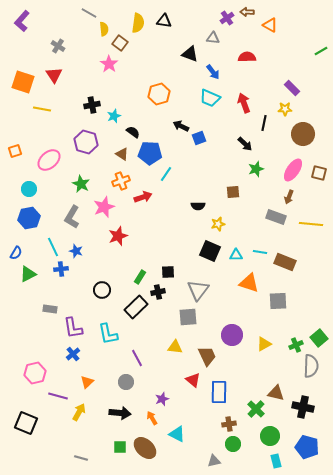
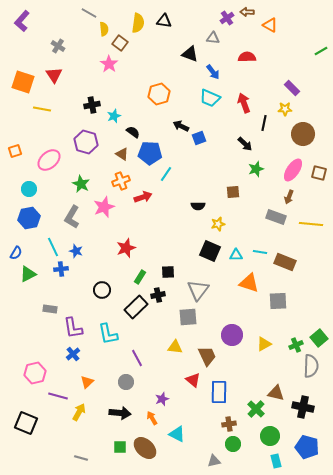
red star at (118, 236): moved 8 px right, 12 px down
black cross at (158, 292): moved 3 px down
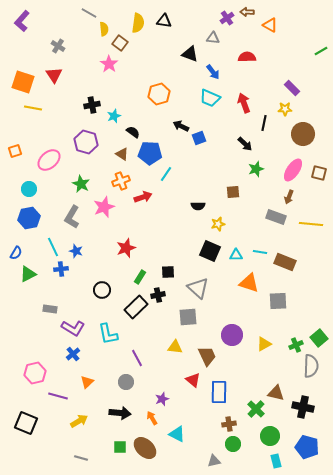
yellow line at (42, 109): moved 9 px left, 1 px up
gray triangle at (198, 290): moved 2 px up; rotated 25 degrees counterclockwise
purple L-shape at (73, 328): rotated 50 degrees counterclockwise
yellow arrow at (79, 412): moved 9 px down; rotated 30 degrees clockwise
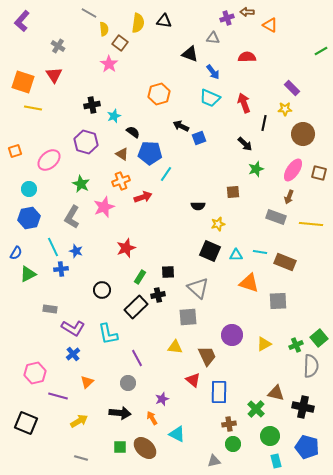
purple cross at (227, 18): rotated 16 degrees clockwise
gray circle at (126, 382): moved 2 px right, 1 px down
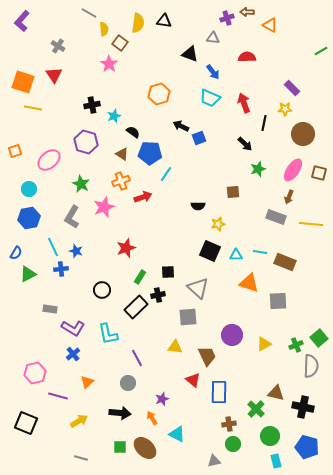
green star at (256, 169): moved 2 px right
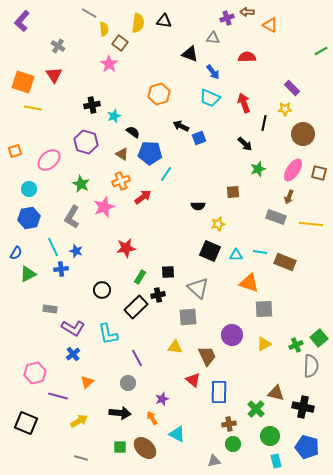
red arrow at (143, 197): rotated 18 degrees counterclockwise
red star at (126, 248): rotated 12 degrees clockwise
gray square at (278, 301): moved 14 px left, 8 px down
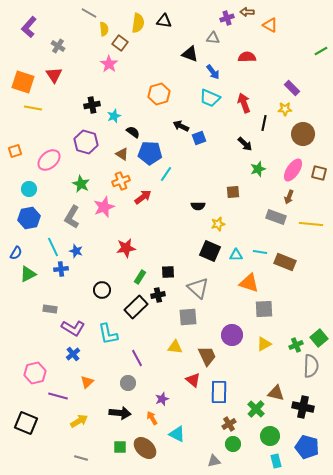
purple L-shape at (22, 21): moved 7 px right, 6 px down
brown cross at (229, 424): rotated 24 degrees counterclockwise
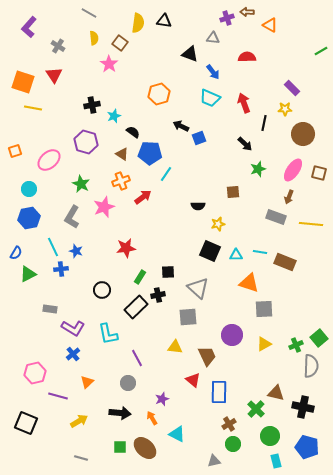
yellow semicircle at (104, 29): moved 10 px left, 9 px down
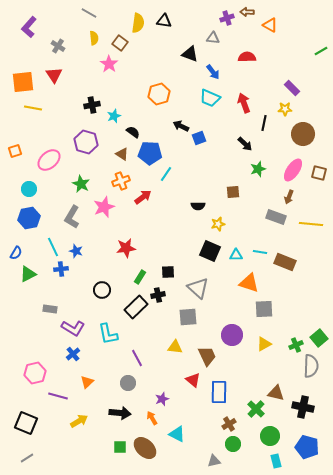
orange square at (23, 82): rotated 25 degrees counterclockwise
gray line at (81, 458): moved 54 px left; rotated 48 degrees counterclockwise
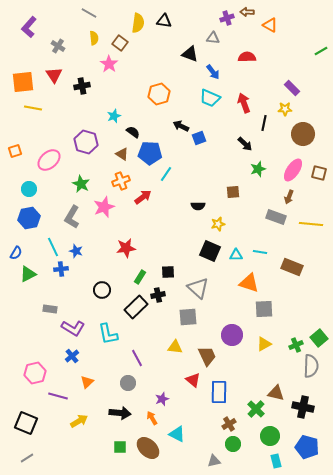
black cross at (92, 105): moved 10 px left, 19 px up
brown rectangle at (285, 262): moved 7 px right, 5 px down
blue cross at (73, 354): moved 1 px left, 2 px down
brown ellipse at (145, 448): moved 3 px right
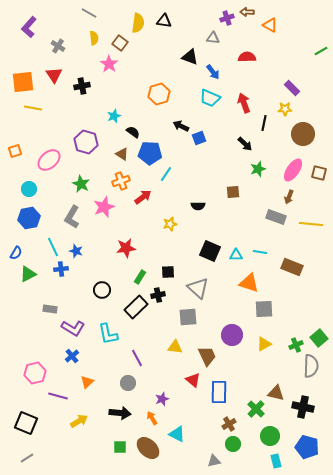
black triangle at (190, 54): moved 3 px down
yellow star at (218, 224): moved 48 px left
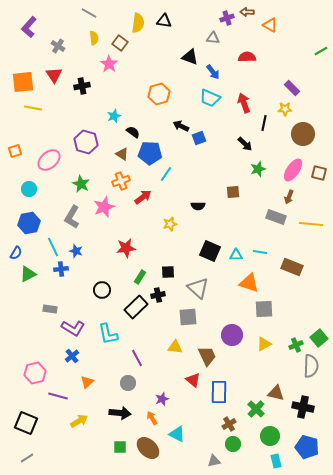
blue hexagon at (29, 218): moved 5 px down
